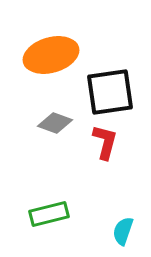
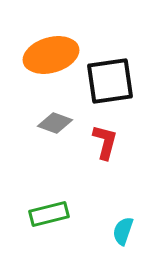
black square: moved 11 px up
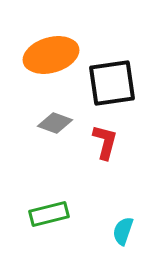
black square: moved 2 px right, 2 px down
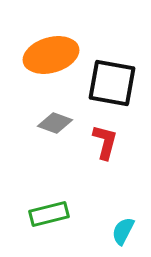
black square: rotated 18 degrees clockwise
cyan semicircle: rotated 8 degrees clockwise
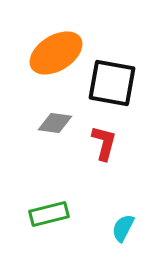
orange ellipse: moved 5 px right, 2 px up; rotated 16 degrees counterclockwise
gray diamond: rotated 12 degrees counterclockwise
red L-shape: moved 1 px left, 1 px down
cyan semicircle: moved 3 px up
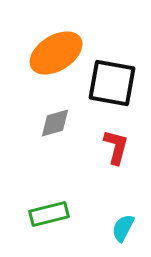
gray diamond: rotated 24 degrees counterclockwise
red L-shape: moved 12 px right, 4 px down
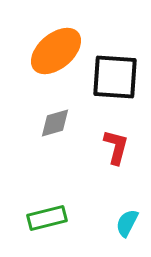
orange ellipse: moved 2 px up; rotated 8 degrees counterclockwise
black square: moved 3 px right, 6 px up; rotated 6 degrees counterclockwise
green rectangle: moved 2 px left, 4 px down
cyan semicircle: moved 4 px right, 5 px up
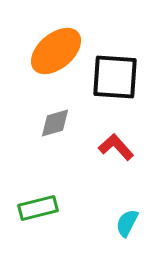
red L-shape: rotated 57 degrees counterclockwise
green rectangle: moved 9 px left, 10 px up
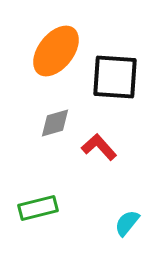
orange ellipse: rotated 12 degrees counterclockwise
red L-shape: moved 17 px left
cyan semicircle: rotated 12 degrees clockwise
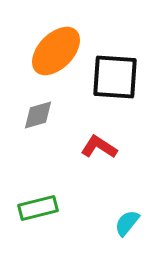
orange ellipse: rotated 6 degrees clockwise
gray diamond: moved 17 px left, 8 px up
red L-shape: rotated 15 degrees counterclockwise
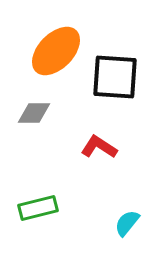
gray diamond: moved 4 px left, 2 px up; rotated 16 degrees clockwise
